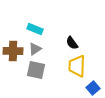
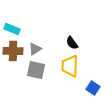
cyan rectangle: moved 23 px left
yellow trapezoid: moved 7 px left
blue square: rotated 16 degrees counterclockwise
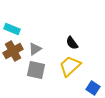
brown cross: rotated 30 degrees counterclockwise
yellow trapezoid: rotated 45 degrees clockwise
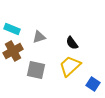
gray triangle: moved 4 px right, 12 px up; rotated 16 degrees clockwise
blue square: moved 4 px up
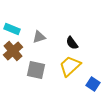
brown cross: rotated 12 degrees counterclockwise
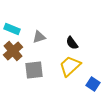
gray square: moved 2 px left; rotated 18 degrees counterclockwise
